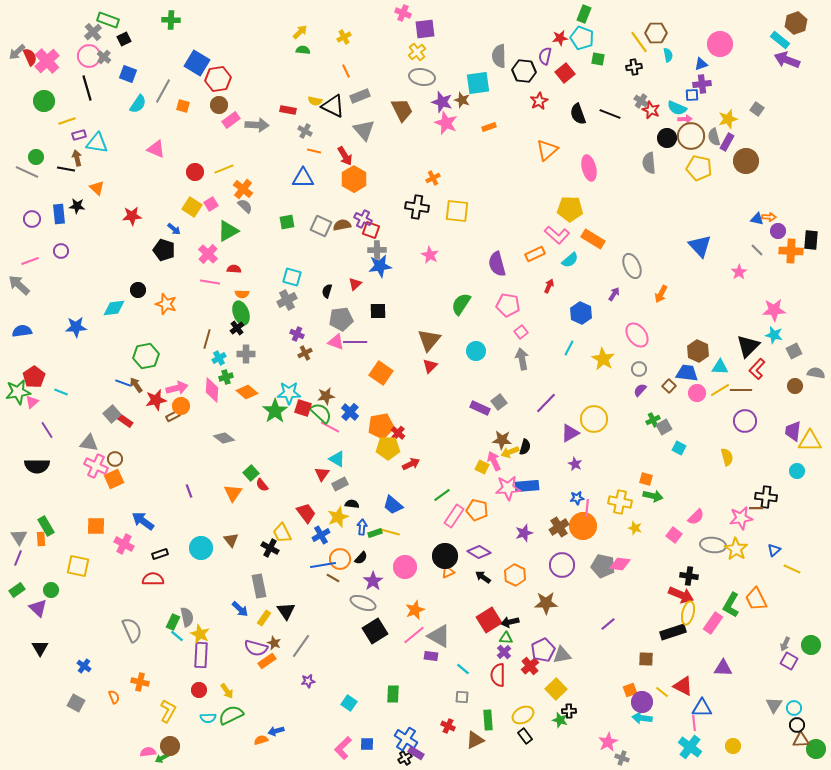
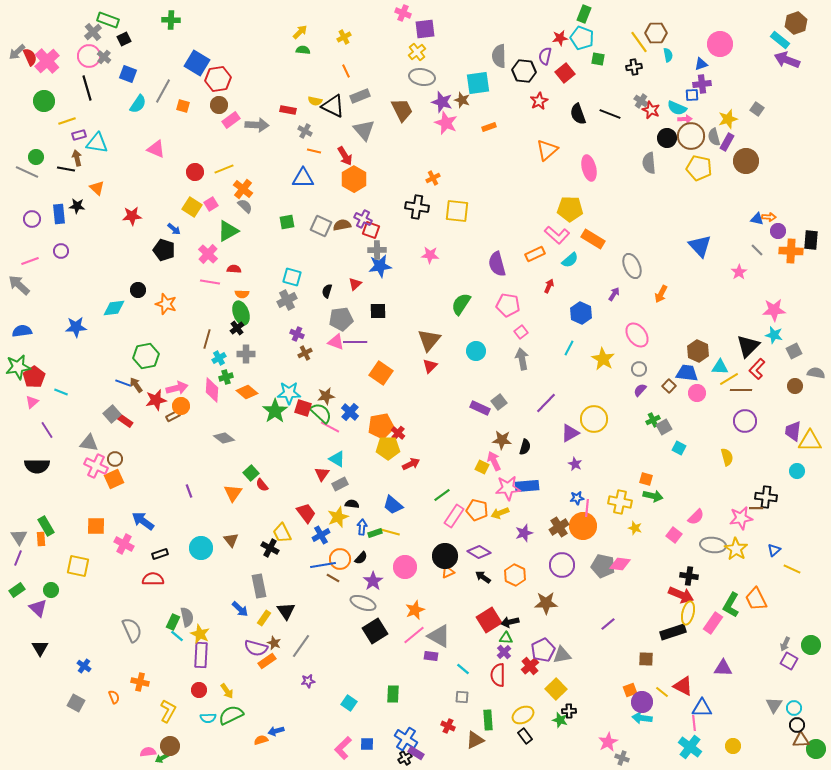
pink star at (430, 255): rotated 24 degrees counterclockwise
yellow line at (720, 390): moved 9 px right, 11 px up
green star at (18, 392): moved 25 px up
yellow arrow at (510, 452): moved 10 px left, 61 px down
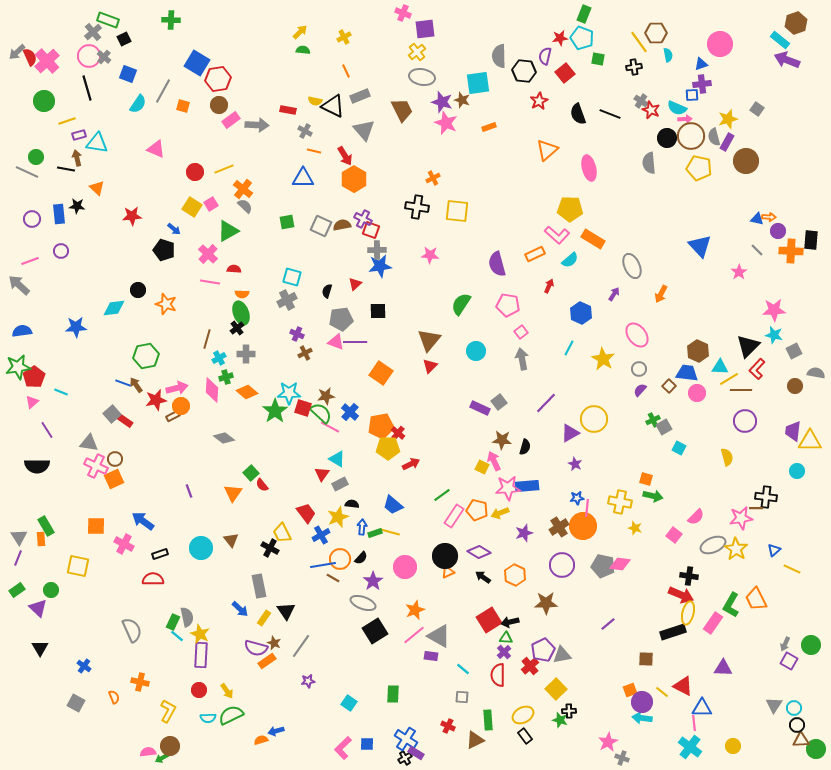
gray ellipse at (713, 545): rotated 30 degrees counterclockwise
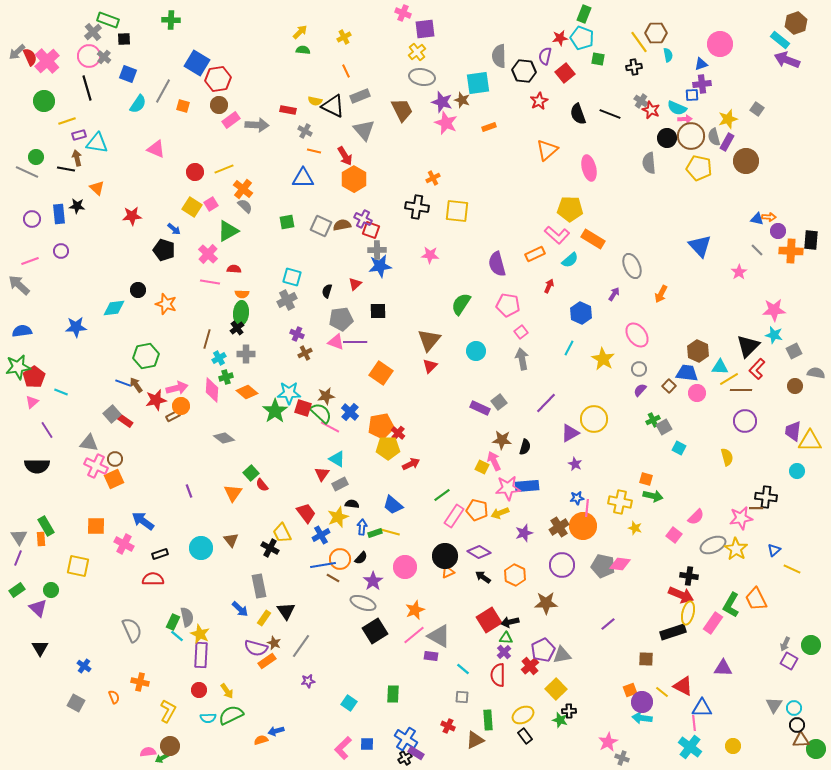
black square at (124, 39): rotated 24 degrees clockwise
green ellipse at (241, 313): rotated 25 degrees clockwise
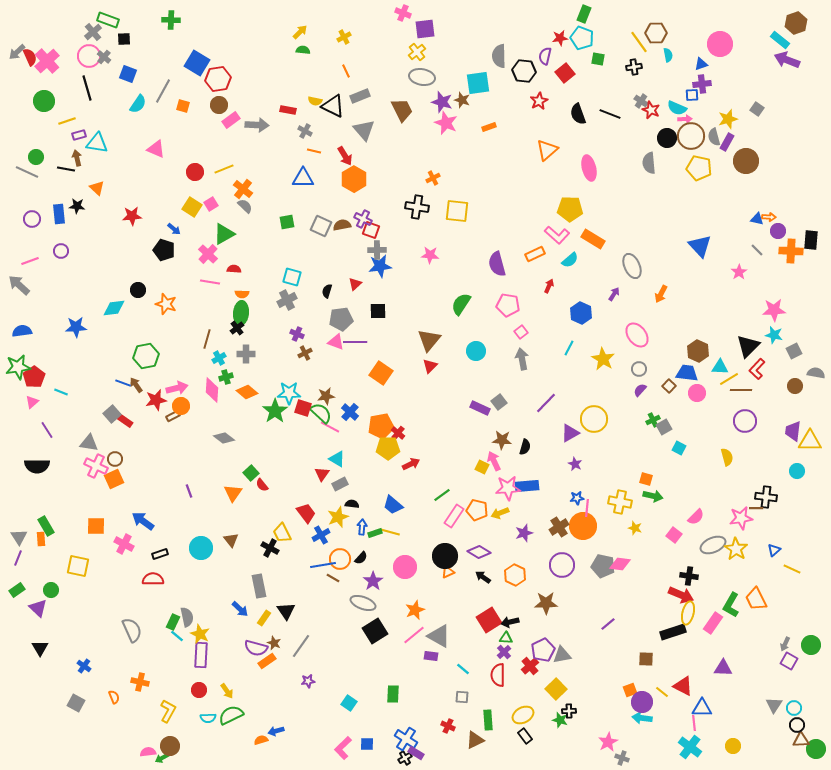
green triangle at (228, 231): moved 4 px left, 3 px down
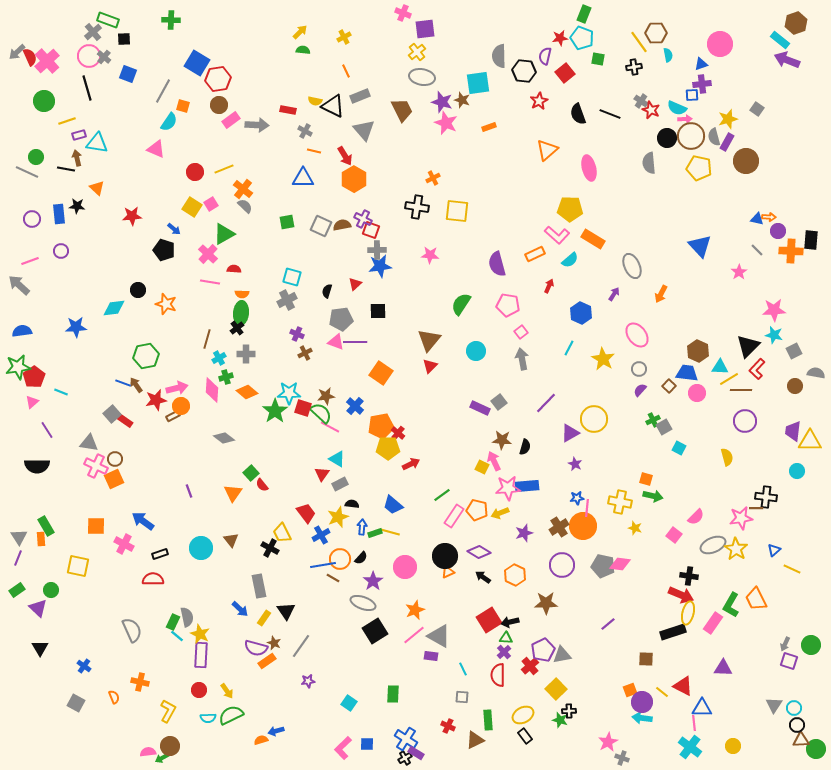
cyan semicircle at (138, 104): moved 31 px right, 18 px down
blue cross at (350, 412): moved 5 px right, 6 px up
purple square at (789, 661): rotated 12 degrees counterclockwise
cyan line at (463, 669): rotated 24 degrees clockwise
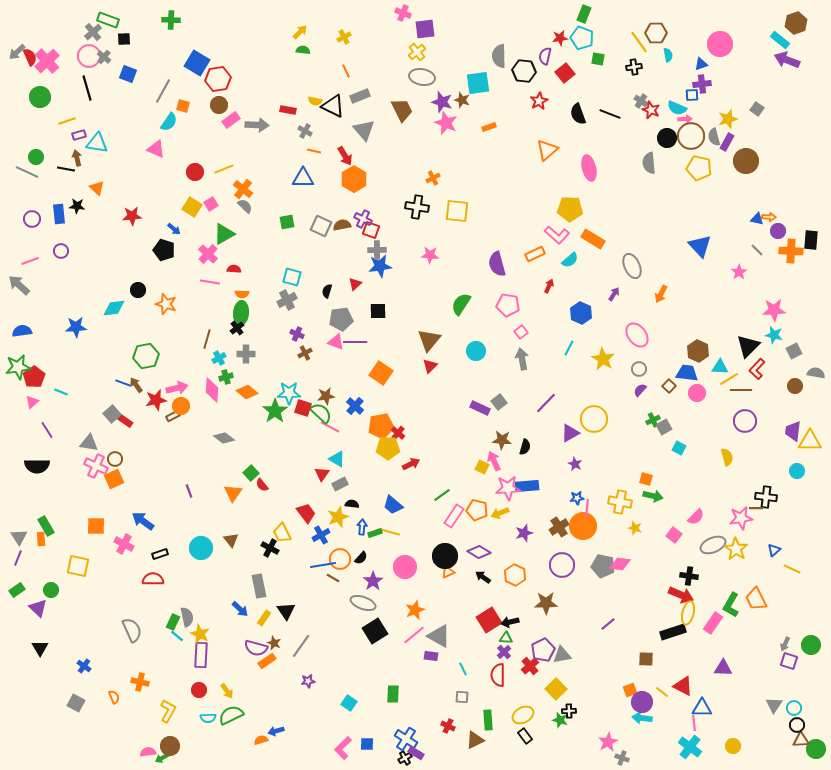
green circle at (44, 101): moved 4 px left, 4 px up
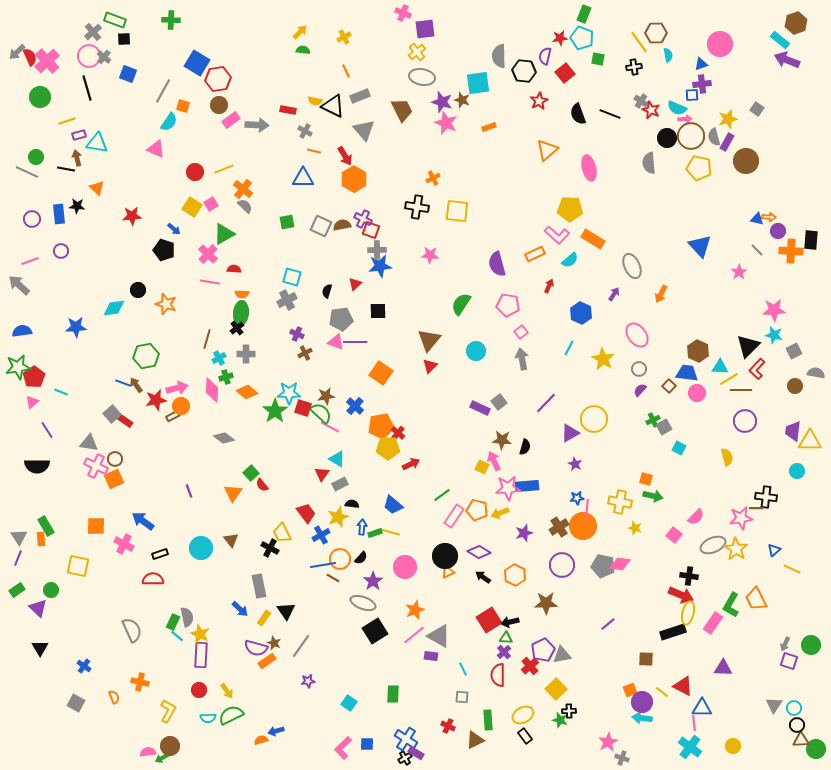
green rectangle at (108, 20): moved 7 px right
